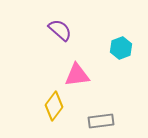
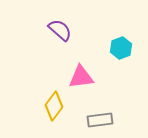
pink triangle: moved 4 px right, 2 px down
gray rectangle: moved 1 px left, 1 px up
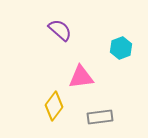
gray rectangle: moved 3 px up
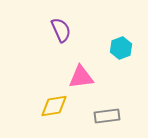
purple semicircle: moved 1 px right; rotated 25 degrees clockwise
yellow diamond: rotated 44 degrees clockwise
gray rectangle: moved 7 px right, 1 px up
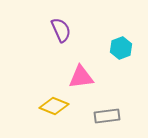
yellow diamond: rotated 32 degrees clockwise
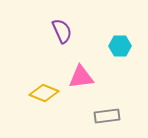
purple semicircle: moved 1 px right, 1 px down
cyan hexagon: moved 1 px left, 2 px up; rotated 20 degrees clockwise
yellow diamond: moved 10 px left, 13 px up
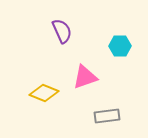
pink triangle: moved 4 px right; rotated 12 degrees counterclockwise
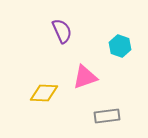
cyan hexagon: rotated 20 degrees clockwise
yellow diamond: rotated 20 degrees counterclockwise
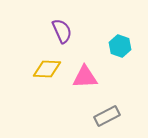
pink triangle: rotated 16 degrees clockwise
yellow diamond: moved 3 px right, 24 px up
gray rectangle: rotated 20 degrees counterclockwise
